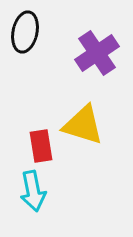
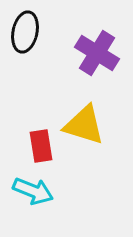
purple cross: rotated 24 degrees counterclockwise
yellow triangle: moved 1 px right
cyan arrow: rotated 57 degrees counterclockwise
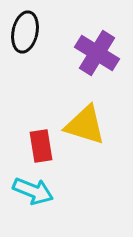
yellow triangle: moved 1 px right
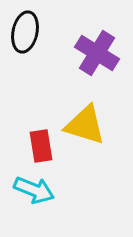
cyan arrow: moved 1 px right, 1 px up
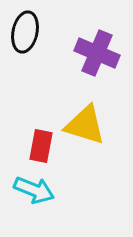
purple cross: rotated 9 degrees counterclockwise
red rectangle: rotated 20 degrees clockwise
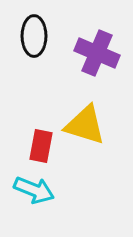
black ellipse: moved 9 px right, 4 px down; rotated 12 degrees counterclockwise
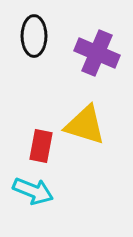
cyan arrow: moved 1 px left, 1 px down
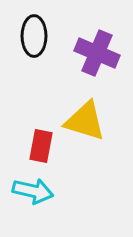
yellow triangle: moved 4 px up
cyan arrow: rotated 9 degrees counterclockwise
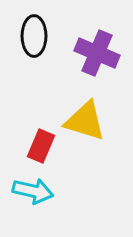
red rectangle: rotated 12 degrees clockwise
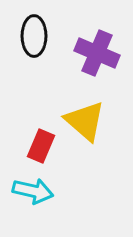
yellow triangle: rotated 24 degrees clockwise
